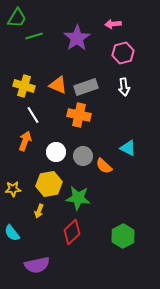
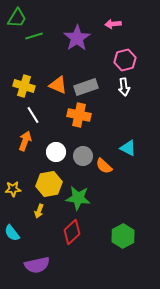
pink hexagon: moved 2 px right, 7 px down
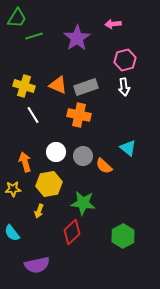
orange arrow: moved 21 px down; rotated 36 degrees counterclockwise
cyan triangle: rotated 12 degrees clockwise
green star: moved 5 px right, 5 px down
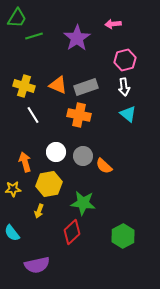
cyan triangle: moved 34 px up
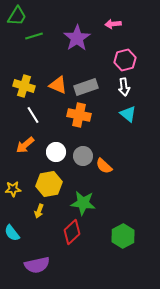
green trapezoid: moved 2 px up
orange arrow: moved 17 px up; rotated 114 degrees counterclockwise
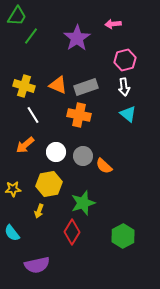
green line: moved 3 px left; rotated 36 degrees counterclockwise
green star: rotated 25 degrees counterclockwise
red diamond: rotated 15 degrees counterclockwise
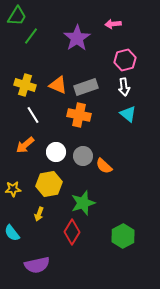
yellow cross: moved 1 px right, 1 px up
yellow arrow: moved 3 px down
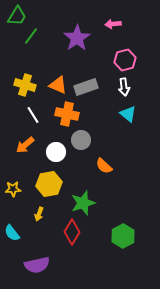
orange cross: moved 12 px left, 1 px up
gray circle: moved 2 px left, 16 px up
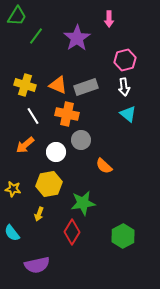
pink arrow: moved 4 px left, 5 px up; rotated 84 degrees counterclockwise
green line: moved 5 px right
white line: moved 1 px down
yellow star: rotated 14 degrees clockwise
green star: rotated 10 degrees clockwise
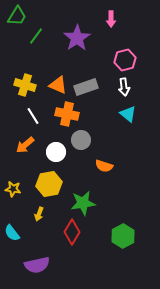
pink arrow: moved 2 px right
orange semicircle: rotated 24 degrees counterclockwise
